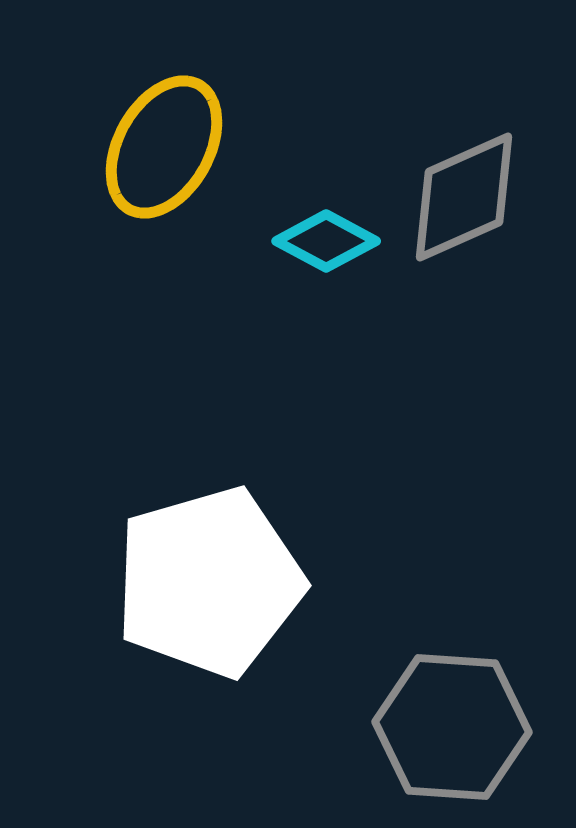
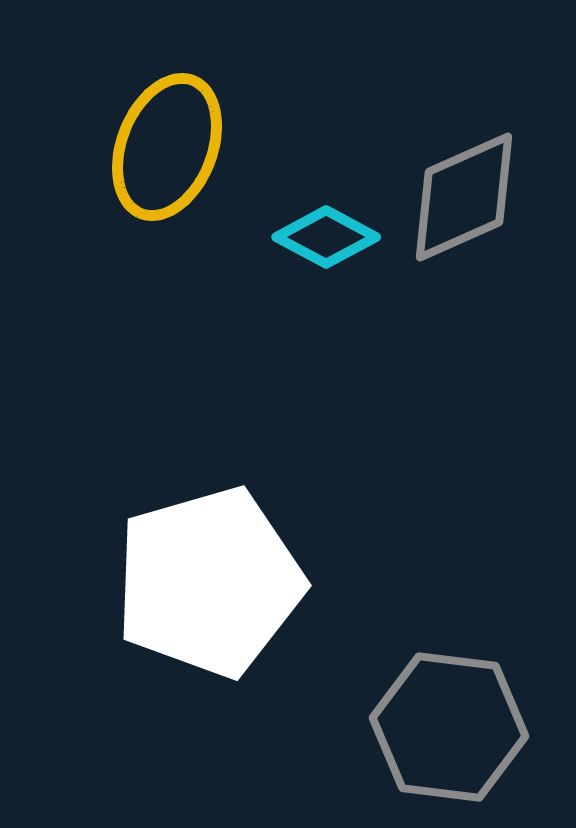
yellow ellipse: moved 3 px right; rotated 8 degrees counterclockwise
cyan diamond: moved 4 px up
gray hexagon: moved 3 px left; rotated 3 degrees clockwise
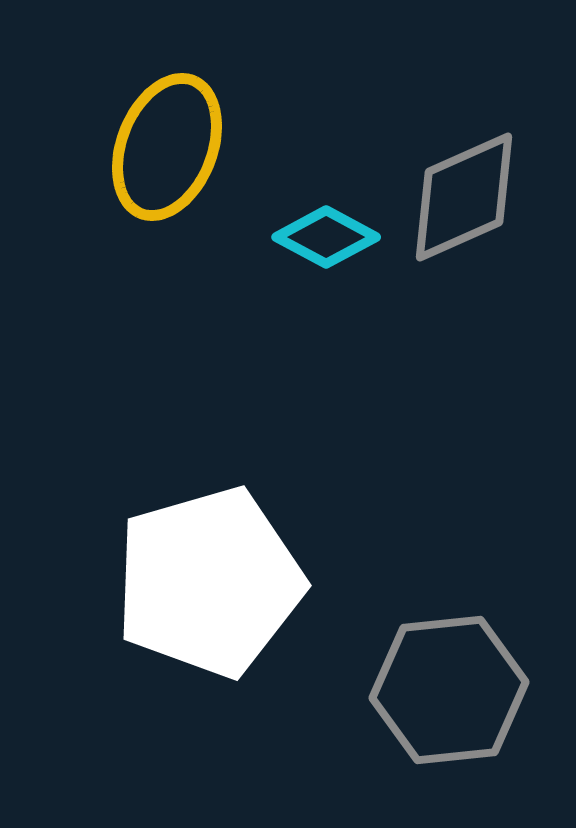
gray hexagon: moved 37 px up; rotated 13 degrees counterclockwise
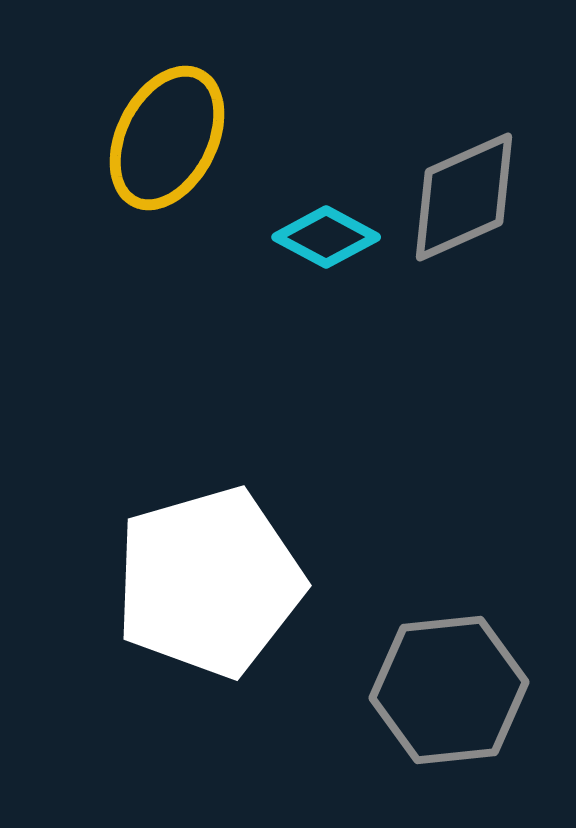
yellow ellipse: moved 9 px up; rotated 6 degrees clockwise
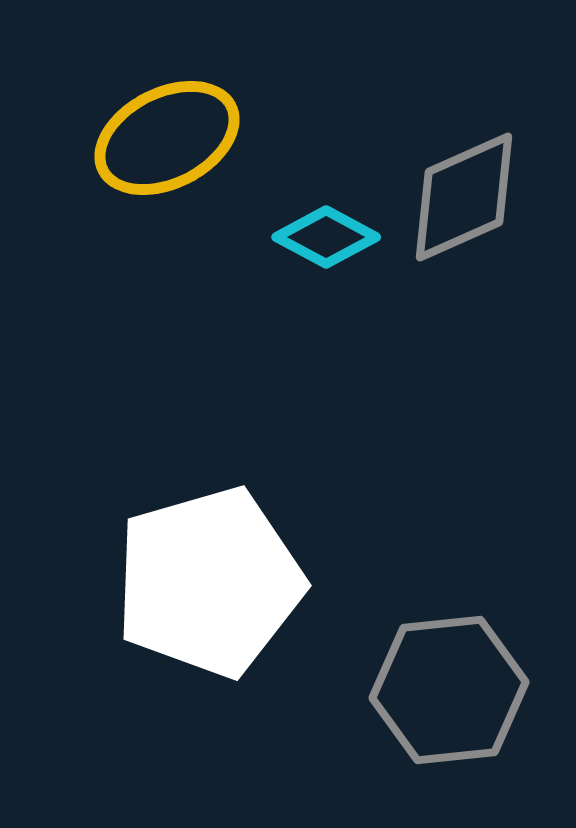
yellow ellipse: rotated 36 degrees clockwise
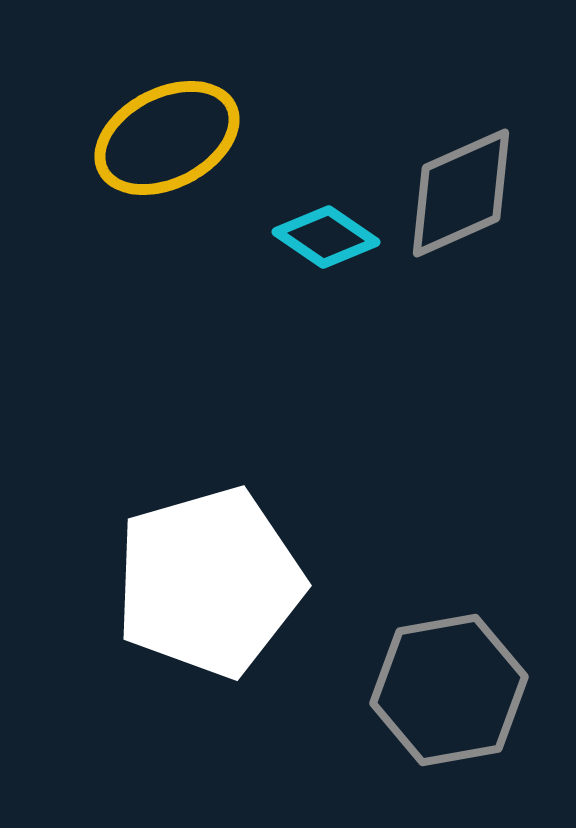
gray diamond: moved 3 px left, 4 px up
cyan diamond: rotated 6 degrees clockwise
gray hexagon: rotated 4 degrees counterclockwise
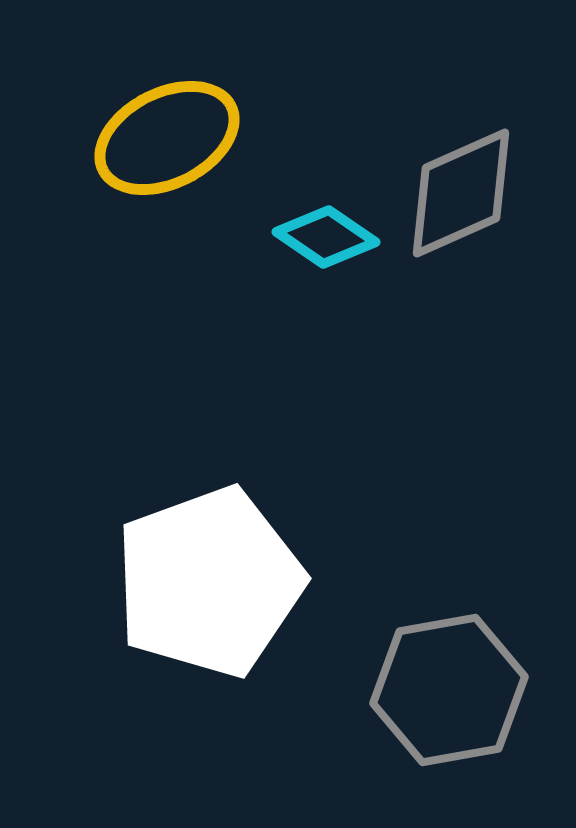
white pentagon: rotated 4 degrees counterclockwise
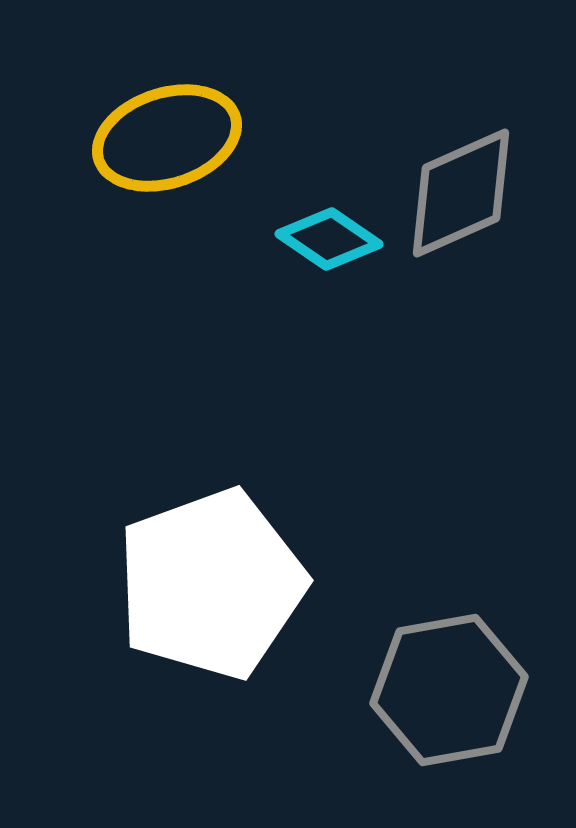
yellow ellipse: rotated 9 degrees clockwise
cyan diamond: moved 3 px right, 2 px down
white pentagon: moved 2 px right, 2 px down
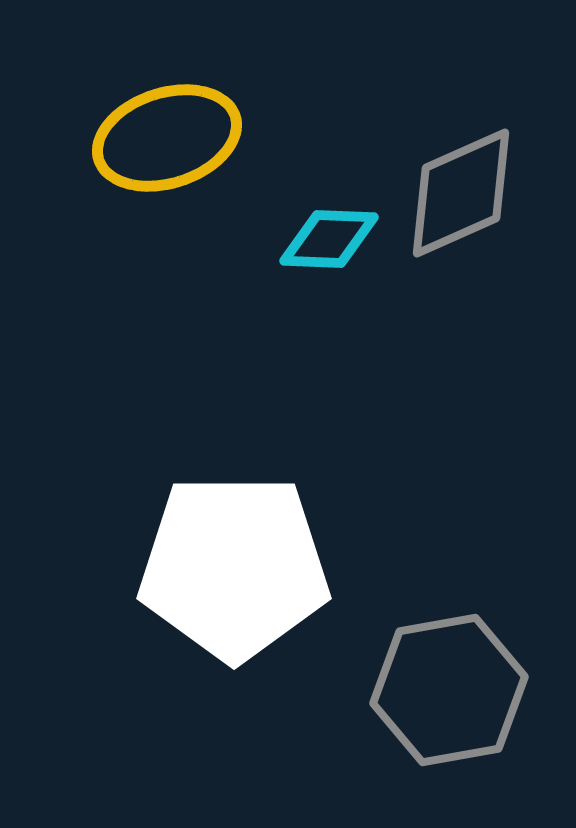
cyan diamond: rotated 32 degrees counterclockwise
white pentagon: moved 23 px right, 17 px up; rotated 20 degrees clockwise
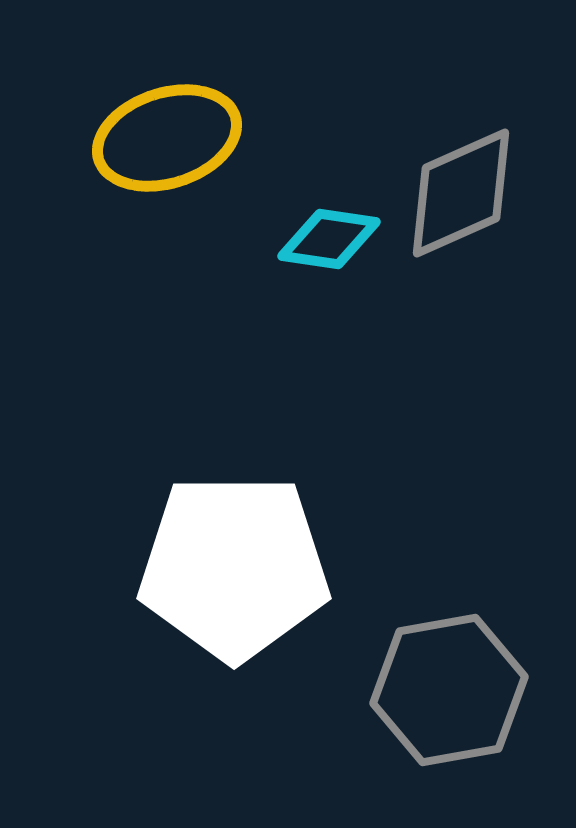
cyan diamond: rotated 6 degrees clockwise
